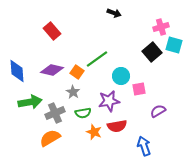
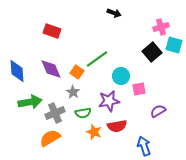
red rectangle: rotated 30 degrees counterclockwise
purple diamond: moved 1 px left, 1 px up; rotated 55 degrees clockwise
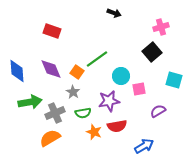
cyan square: moved 35 px down
blue arrow: rotated 78 degrees clockwise
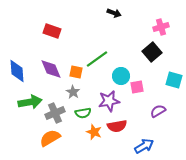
orange square: moved 1 px left; rotated 24 degrees counterclockwise
pink square: moved 2 px left, 2 px up
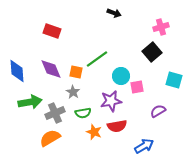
purple star: moved 2 px right
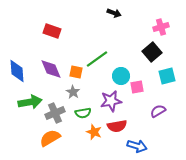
cyan square: moved 7 px left, 4 px up; rotated 30 degrees counterclockwise
blue arrow: moved 7 px left; rotated 48 degrees clockwise
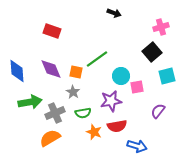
purple semicircle: rotated 21 degrees counterclockwise
